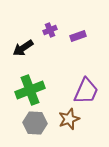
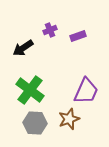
green cross: rotated 32 degrees counterclockwise
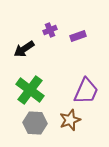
black arrow: moved 1 px right, 1 px down
brown star: moved 1 px right, 1 px down
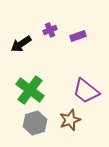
black arrow: moved 3 px left, 5 px up
purple trapezoid: rotated 104 degrees clockwise
gray hexagon: rotated 20 degrees counterclockwise
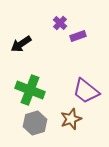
purple cross: moved 10 px right, 7 px up; rotated 24 degrees counterclockwise
green cross: rotated 16 degrees counterclockwise
brown star: moved 1 px right, 1 px up
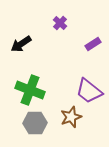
purple rectangle: moved 15 px right, 8 px down; rotated 14 degrees counterclockwise
purple trapezoid: moved 3 px right
brown star: moved 2 px up
gray hexagon: rotated 15 degrees clockwise
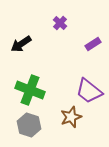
gray hexagon: moved 6 px left, 2 px down; rotated 20 degrees clockwise
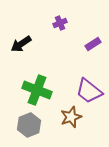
purple cross: rotated 24 degrees clockwise
green cross: moved 7 px right
gray hexagon: rotated 20 degrees clockwise
